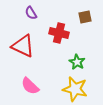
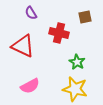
pink semicircle: rotated 72 degrees counterclockwise
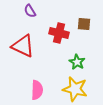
purple semicircle: moved 1 px left, 2 px up
brown square: moved 1 px left, 7 px down; rotated 16 degrees clockwise
pink semicircle: moved 7 px right, 4 px down; rotated 60 degrees counterclockwise
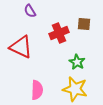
red cross: rotated 36 degrees counterclockwise
red triangle: moved 2 px left, 1 px down
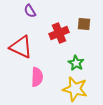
green star: moved 1 px left, 1 px down
pink semicircle: moved 13 px up
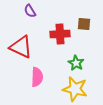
red cross: moved 1 px right, 1 px down; rotated 18 degrees clockwise
